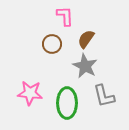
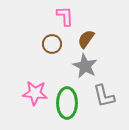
pink star: moved 5 px right
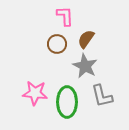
brown circle: moved 5 px right
gray L-shape: moved 2 px left
green ellipse: moved 1 px up
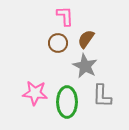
brown circle: moved 1 px right, 1 px up
gray L-shape: rotated 15 degrees clockwise
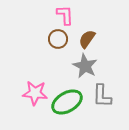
pink L-shape: moved 1 px up
brown semicircle: moved 1 px right
brown circle: moved 4 px up
green ellipse: rotated 60 degrees clockwise
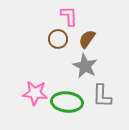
pink L-shape: moved 4 px right, 1 px down
green ellipse: rotated 36 degrees clockwise
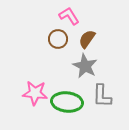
pink L-shape: rotated 30 degrees counterclockwise
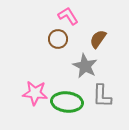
pink L-shape: moved 1 px left
brown semicircle: moved 11 px right
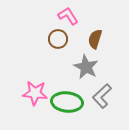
brown semicircle: moved 3 px left; rotated 18 degrees counterclockwise
gray star: moved 1 px right, 1 px down
gray L-shape: rotated 45 degrees clockwise
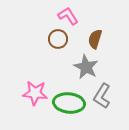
gray L-shape: rotated 15 degrees counterclockwise
green ellipse: moved 2 px right, 1 px down
